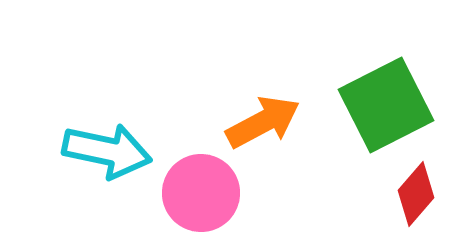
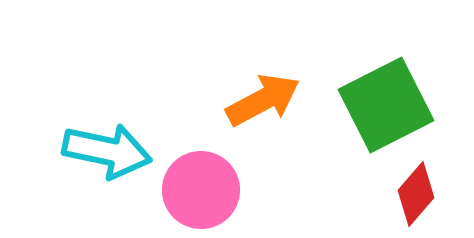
orange arrow: moved 22 px up
pink circle: moved 3 px up
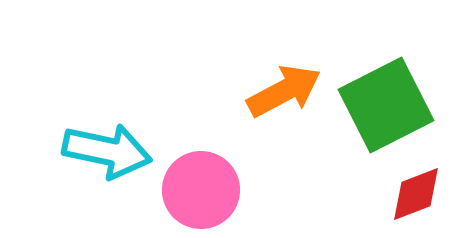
orange arrow: moved 21 px right, 9 px up
red diamond: rotated 28 degrees clockwise
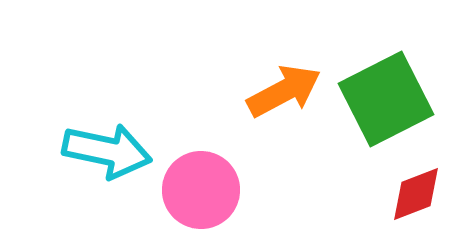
green square: moved 6 px up
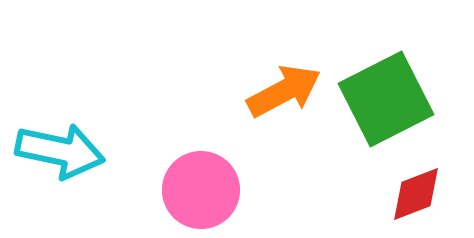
cyan arrow: moved 47 px left
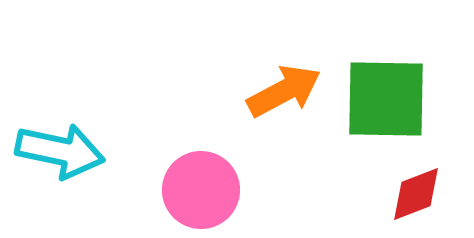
green square: rotated 28 degrees clockwise
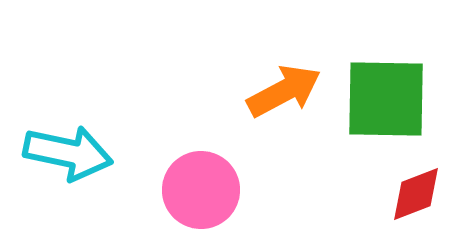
cyan arrow: moved 8 px right, 2 px down
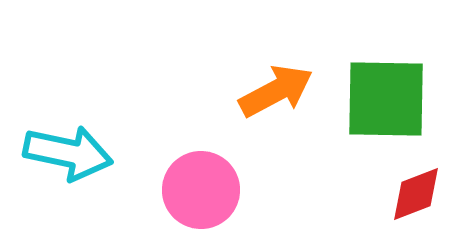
orange arrow: moved 8 px left
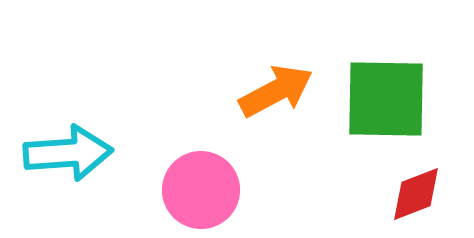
cyan arrow: rotated 16 degrees counterclockwise
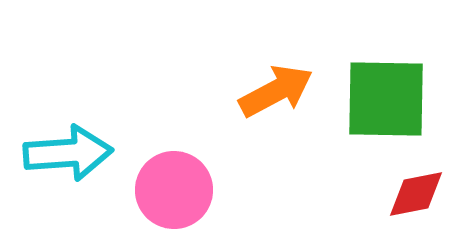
pink circle: moved 27 px left
red diamond: rotated 10 degrees clockwise
